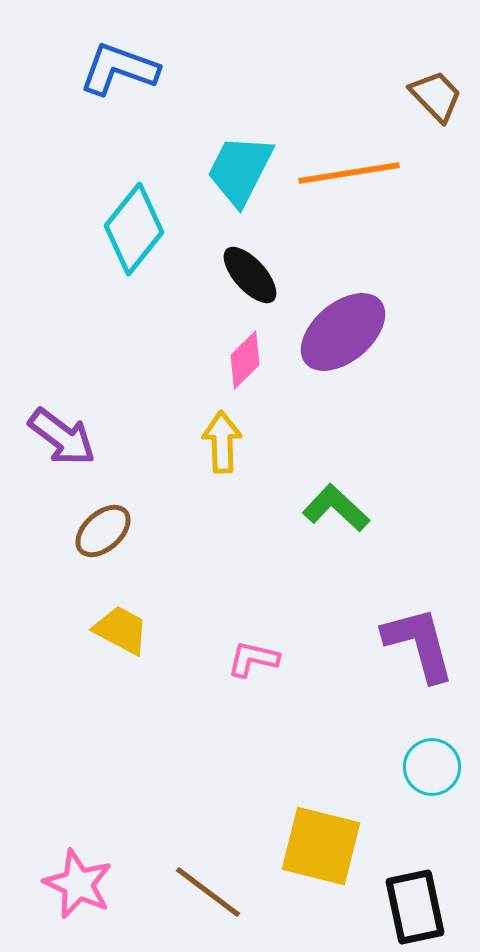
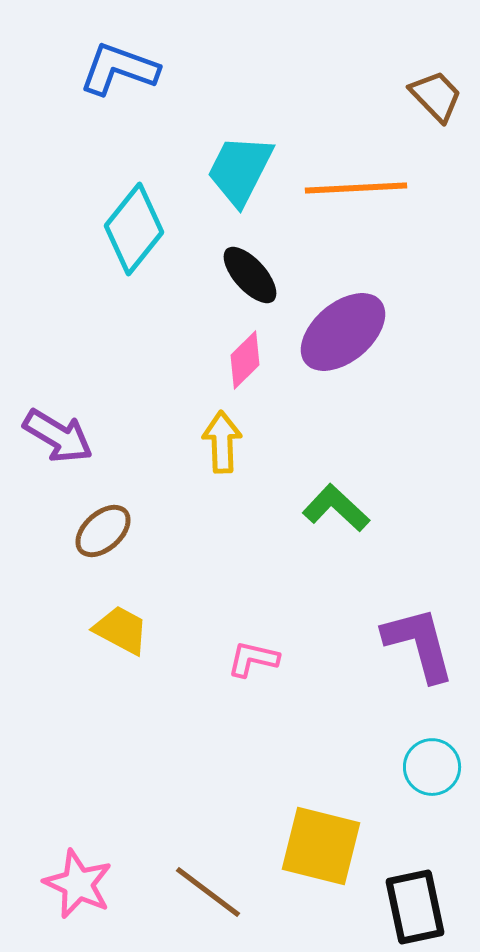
orange line: moved 7 px right, 15 px down; rotated 6 degrees clockwise
purple arrow: moved 4 px left, 1 px up; rotated 6 degrees counterclockwise
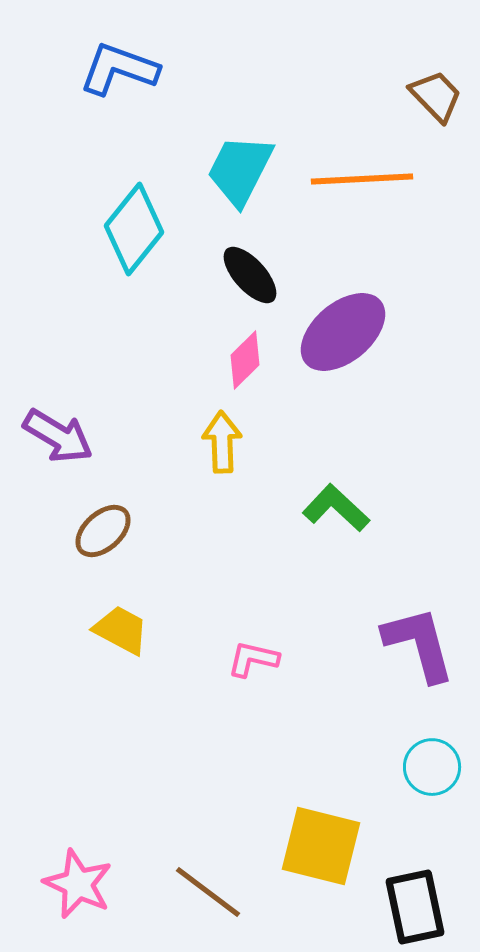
orange line: moved 6 px right, 9 px up
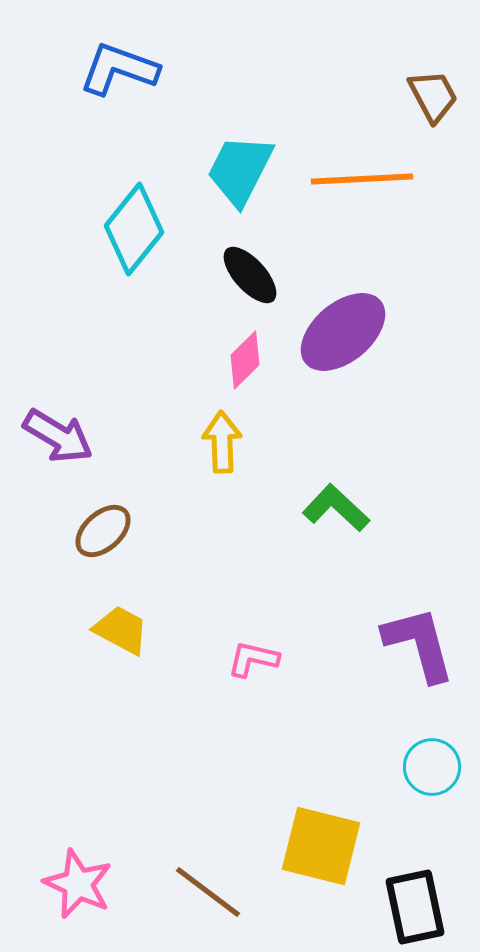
brown trapezoid: moved 3 px left; rotated 16 degrees clockwise
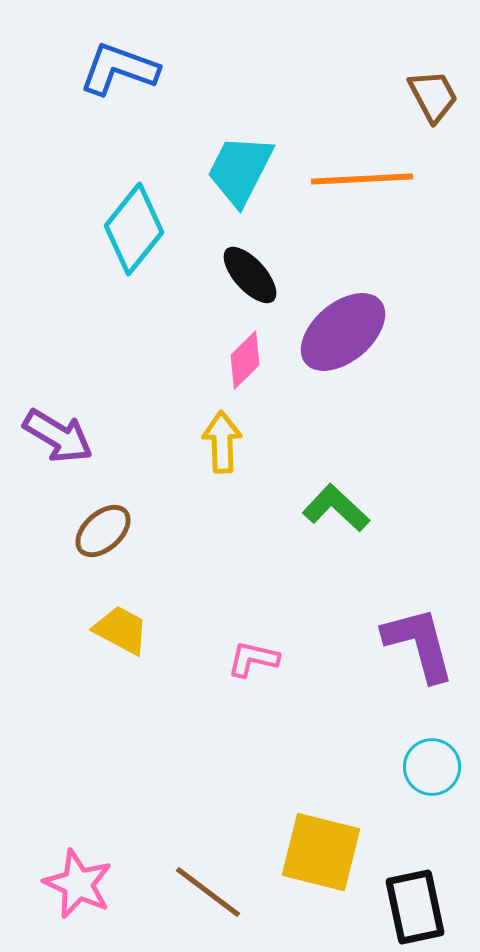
yellow square: moved 6 px down
